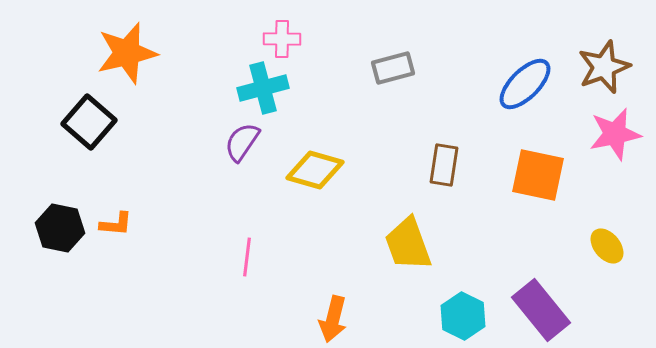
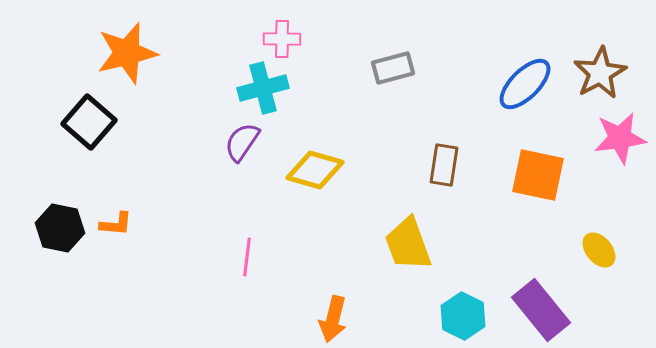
brown star: moved 4 px left, 6 px down; rotated 8 degrees counterclockwise
pink star: moved 5 px right, 4 px down; rotated 4 degrees clockwise
yellow ellipse: moved 8 px left, 4 px down
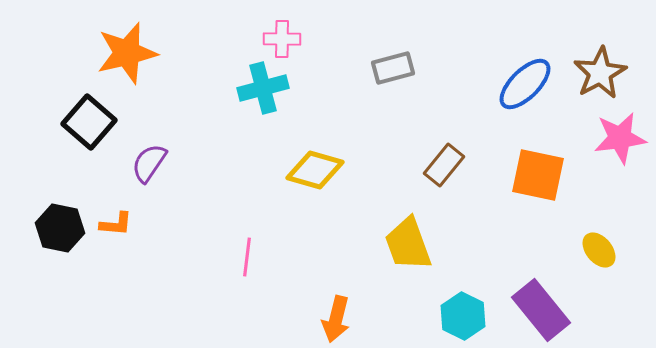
purple semicircle: moved 93 px left, 21 px down
brown rectangle: rotated 30 degrees clockwise
orange arrow: moved 3 px right
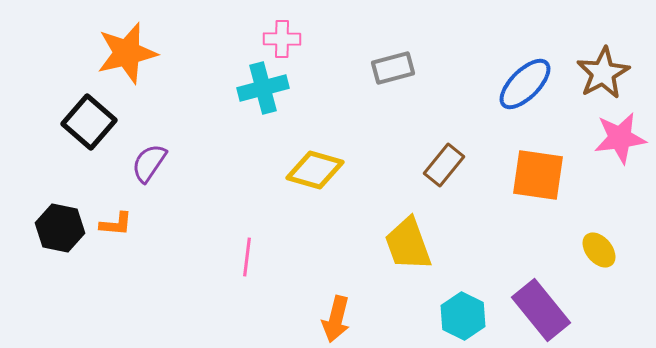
brown star: moved 3 px right
orange square: rotated 4 degrees counterclockwise
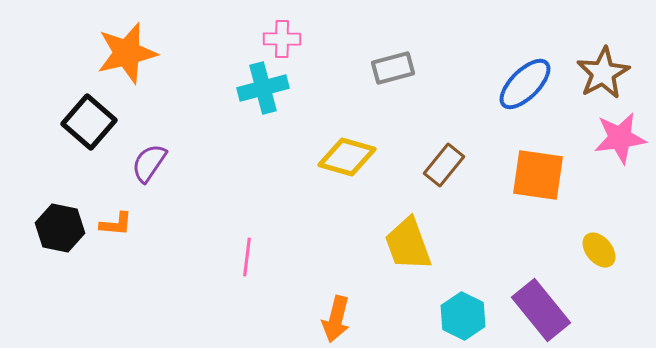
yellow diamond: moved 32 px right, 13 px up
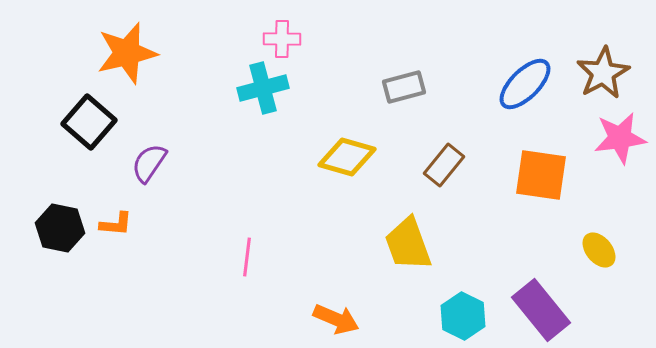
gray rectangle: moved 11 px right, 19 px down
orange square: moved 3 px right
orange arrow: rotated 81 degrees counterclockwise
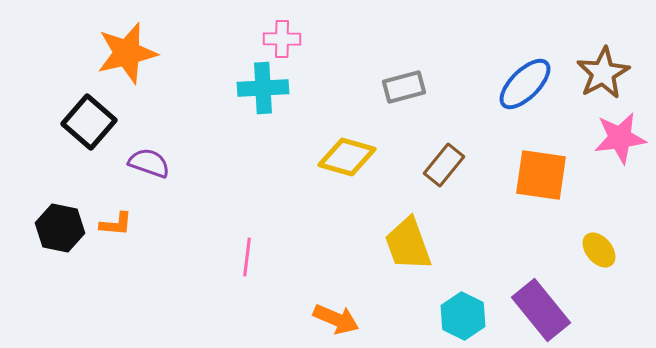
cyan cross: rotated 12 degrees clockwise
purple semicircle: rotated 75 degrees clockwise
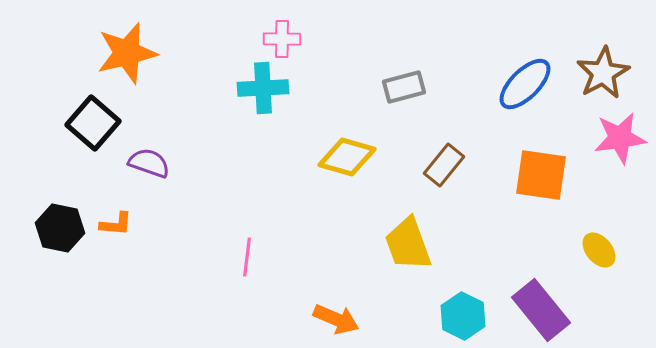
black square: moved 4 px right, 1 px down
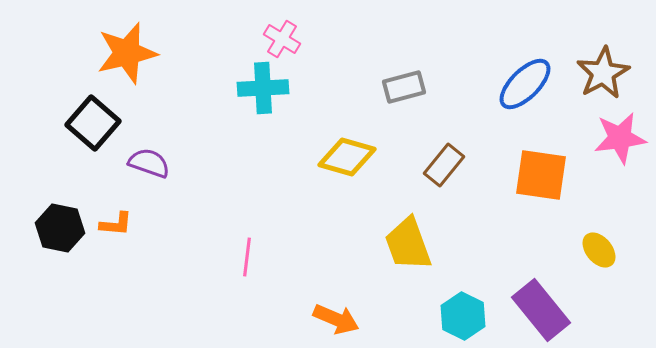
pink cross: rotated 30 degrees clockwise
